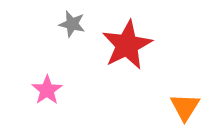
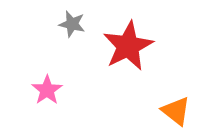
red star: moved 1 px right, 1 px down
orange triangle: moved 9 px left, 4 px down; rotated 24 degrees counterclockwise
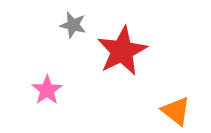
gray star: moved 1 px right, 1 px down
red star: moved 6 px left, 5 px down
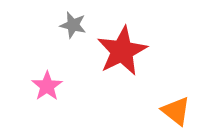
pink star: moved 4 px up
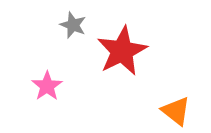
gray star: rotated 8 degrees clockwise
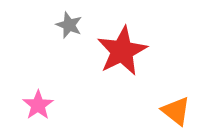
gray star: moved 4 px left
pink star: moved 9 px left, 19 px down
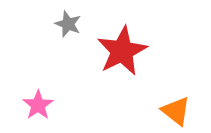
gray star: moved 1 px left, 1 px up
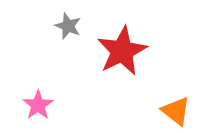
gray star: moved 2 px down
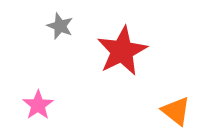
gray star: moved 8 px left
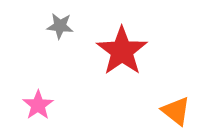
gray star: rotated 16 degrees counterclockwise
red star: rotated 9 degrees counterclockwise
